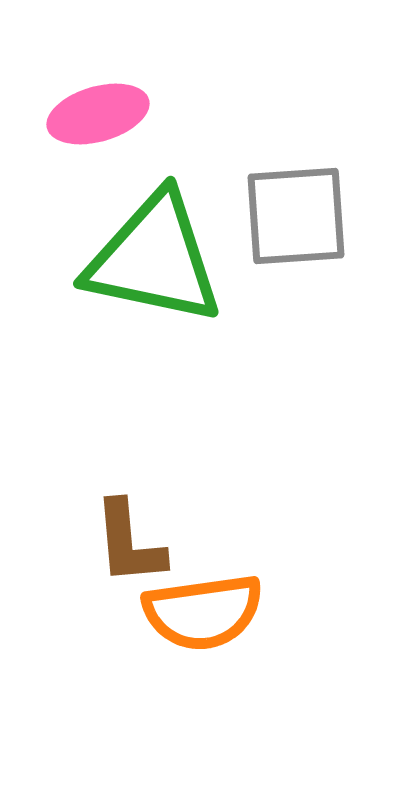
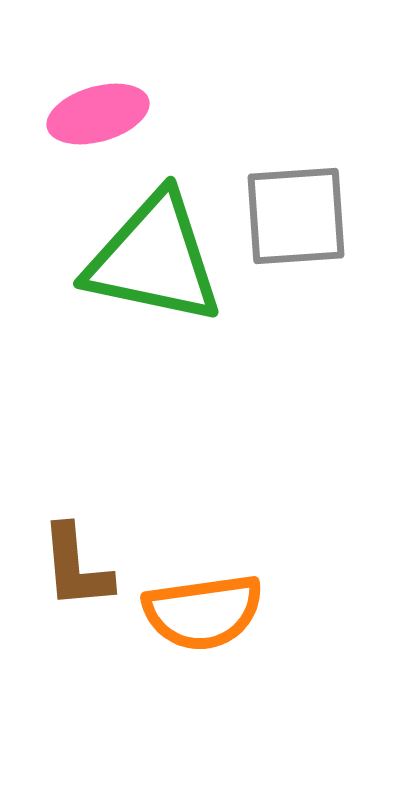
brown L-shape: moved 53 px left, 24 px down
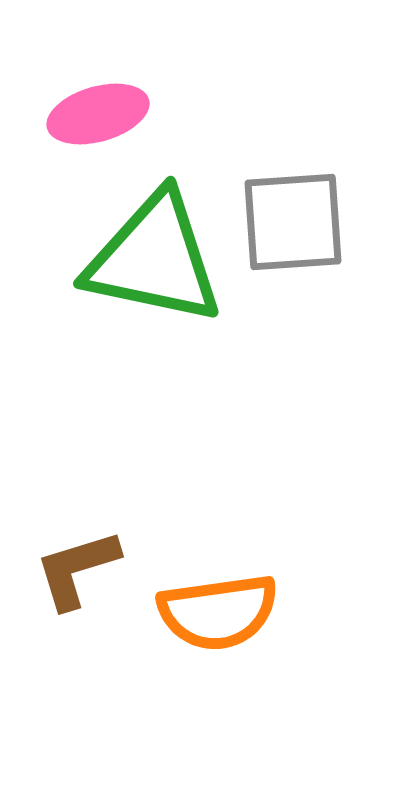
gray square: moved 3 px left, 6 px down
brown L-shape: moved 1 px right, 2 px down; rotated 78 degrees clockwise
orange semicircle: moved 15 px right
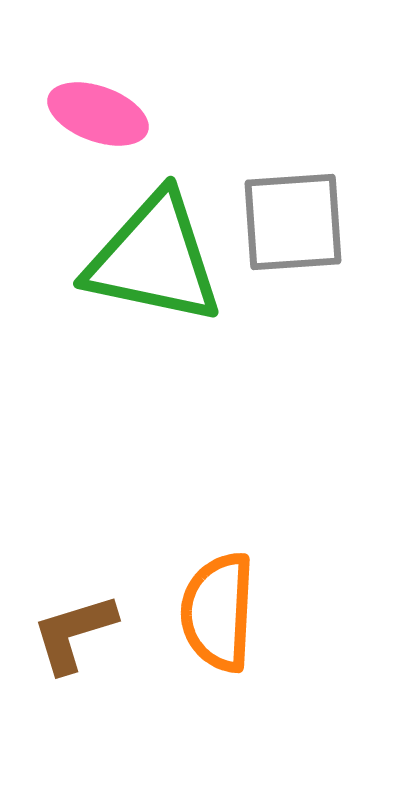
pink ellipse: rotated 36 degrees clockwise
brown L-shape: moved 3 px left, 64 px down
orange semicircle: rotated 101 degrees clockwise
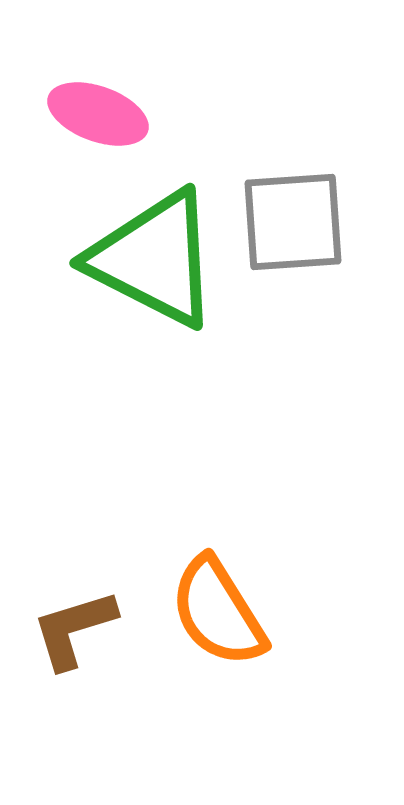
green triangle: rotated 15 degrees clockwise
orange semicircle: rotated 35 degrees counterclockwise
brown L-shape: moved 4 px up
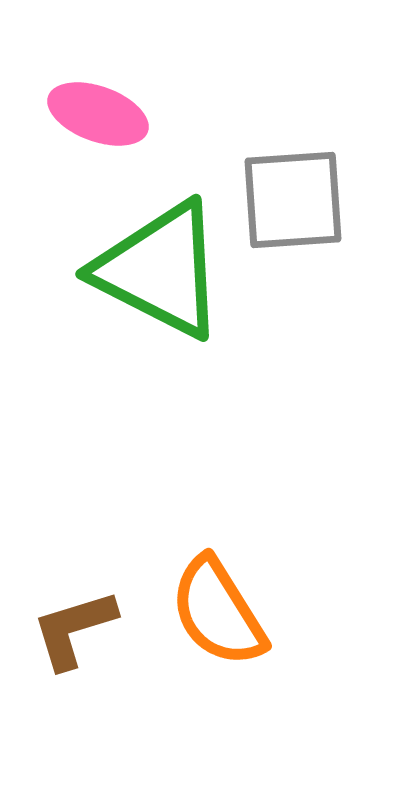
gray square: moved 22 px up
green triangle: moved 6 px right, 11 px down
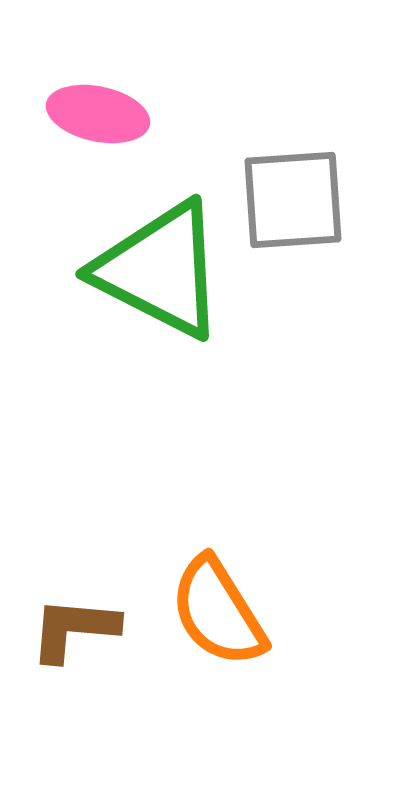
pink ellipse: rotated 8 degrees counterclockwise
brown L-shape: rotated 22 degrees clockwise
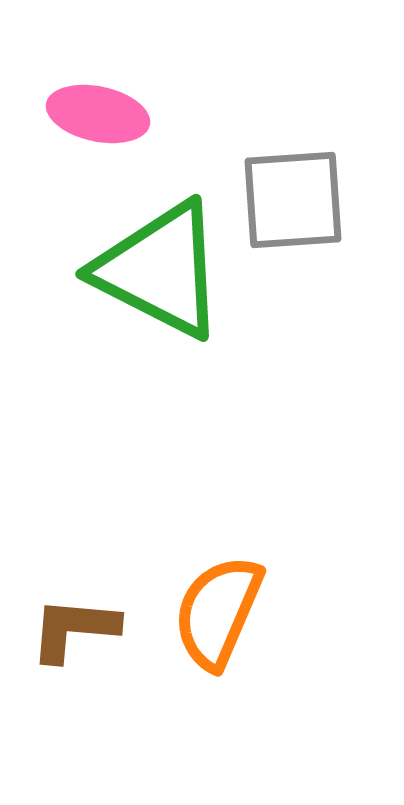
orange semicircle: rotated 55 degrees clockwise
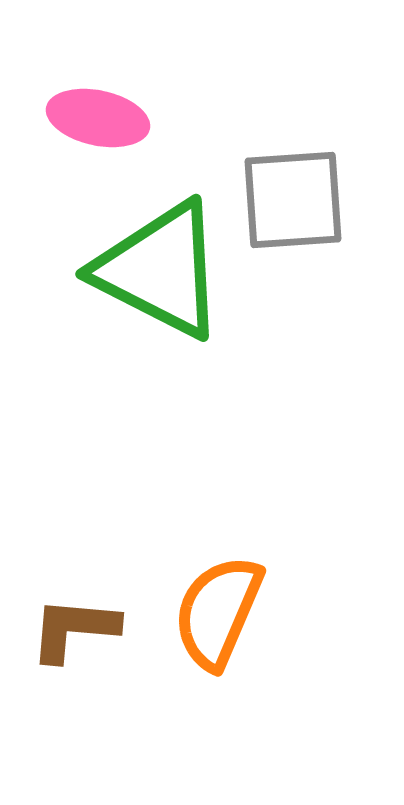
pink ellipse: moved 4 px down
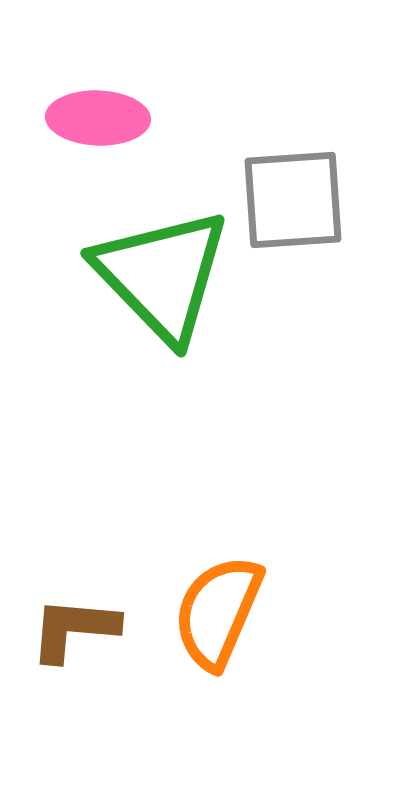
pink ellipse: rotated 10 degrees counterclockwise
green triangle: moved 2 px right, 5 px down; rotated 19 degrees clockwise
